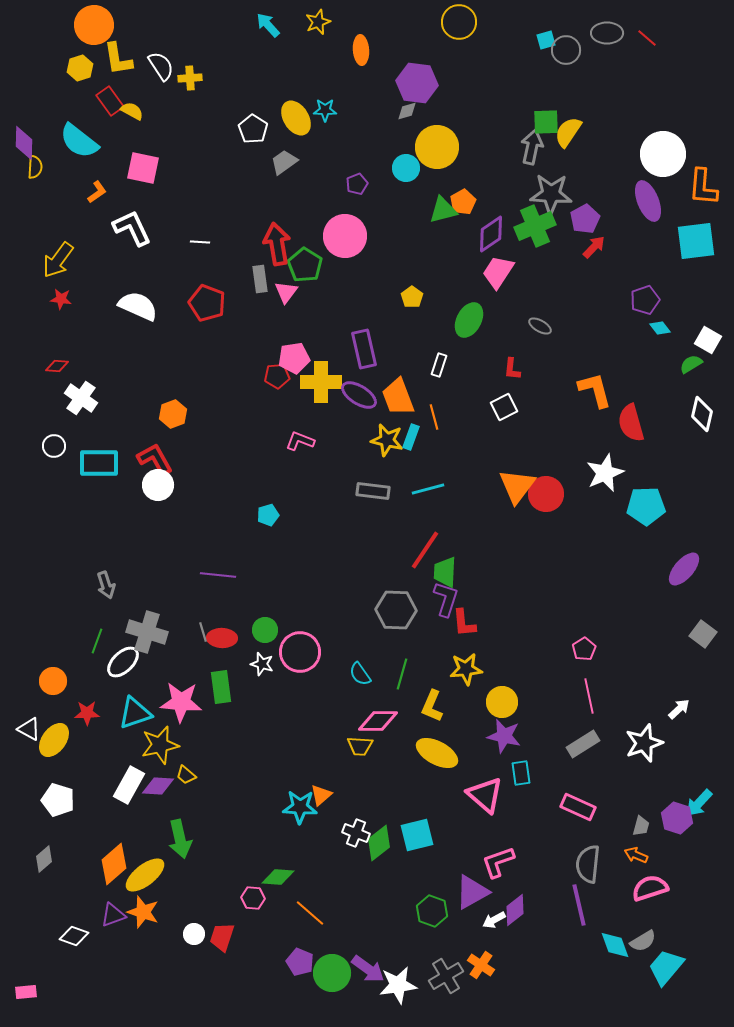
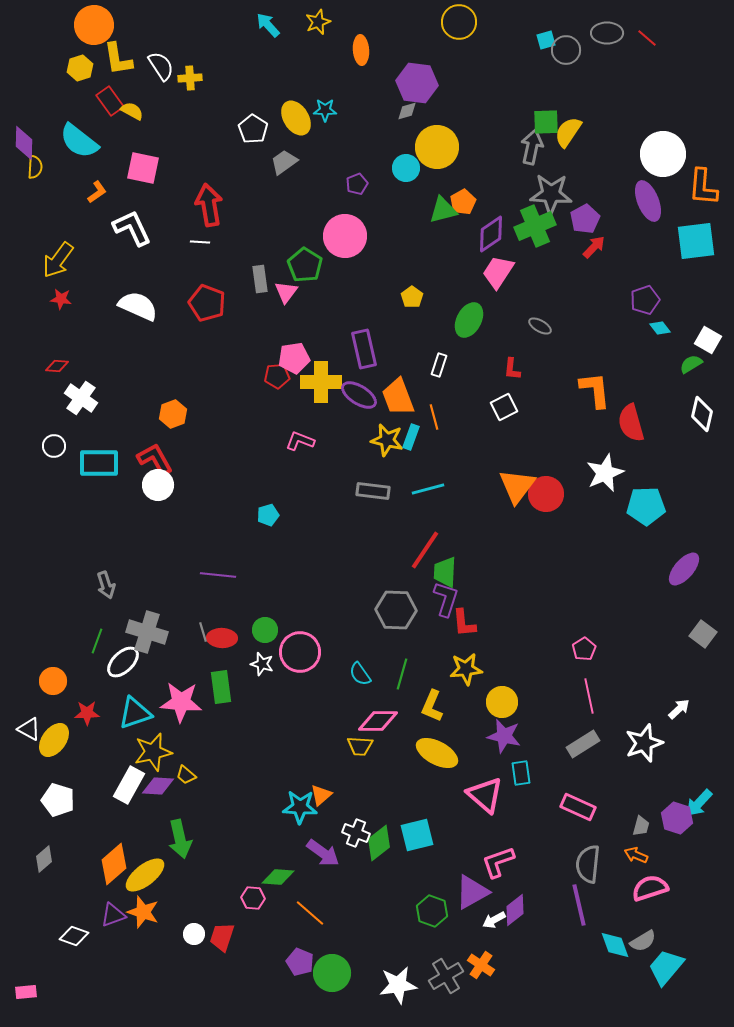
red arrow at (277, 244): moved 68 px left, 39 px up
orange L-shape at (595, 390): rotated 9 degrees clockwise
yellow star at (160, 745): moved 7 px left, 7 px down
purple arrow at (368, 969): moved 45 px left, 116 px up
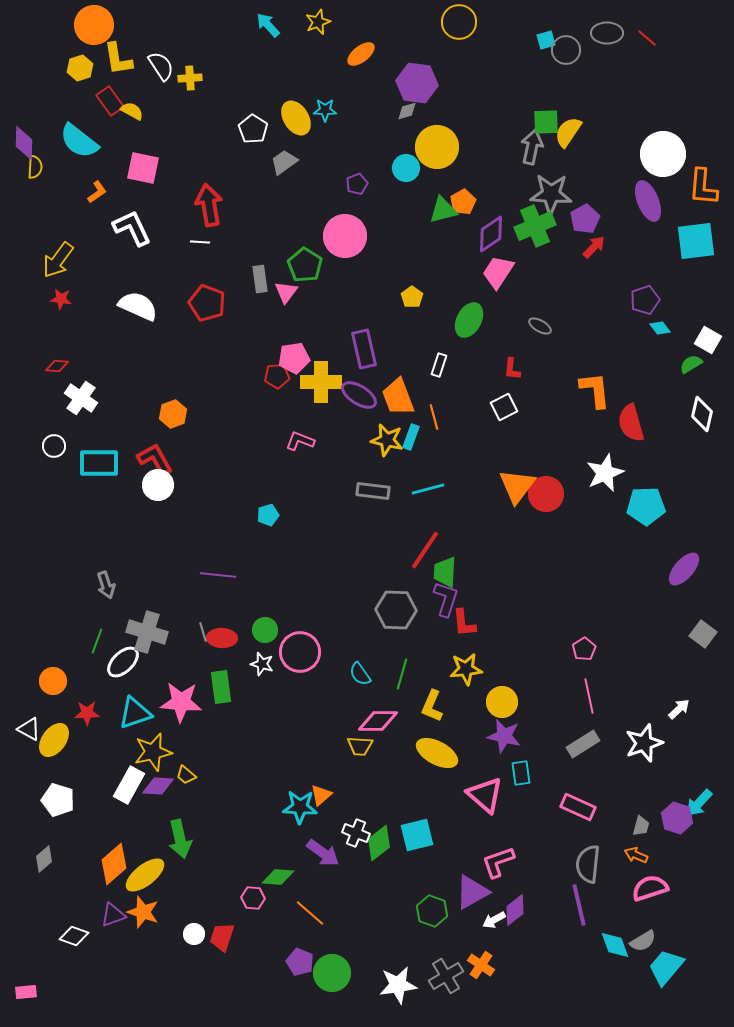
orange ellipse at (361, 50): moved 4 px down; rotated 56 degrees clockwise
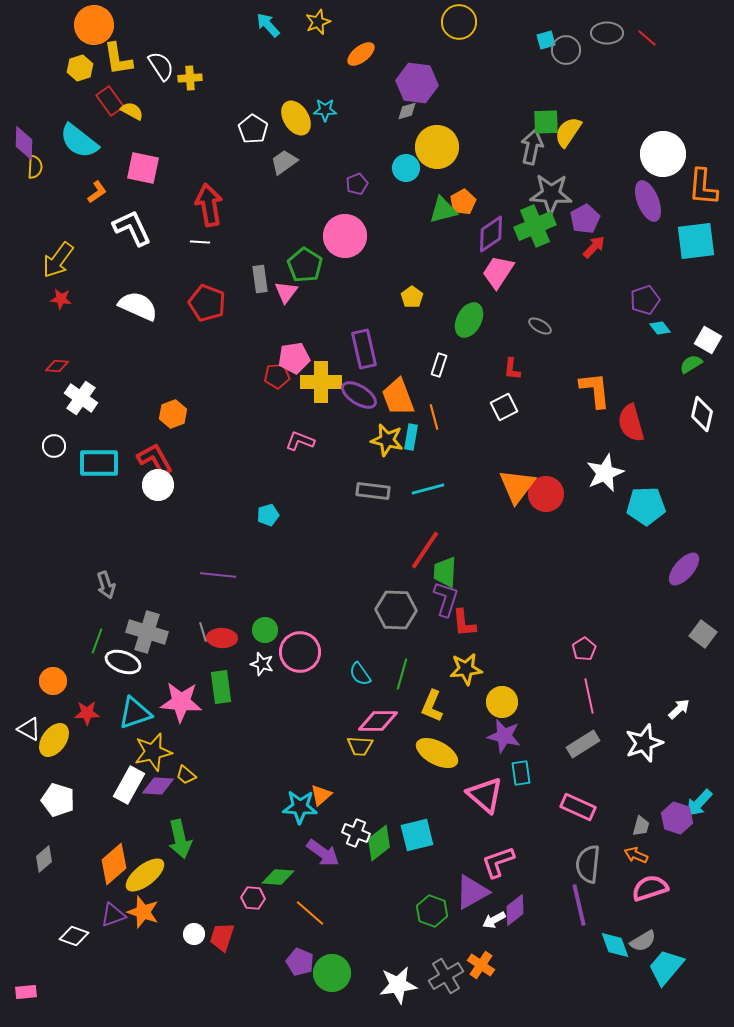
cyan rectangle at (411, 437): rotated 10 degrees counterclockwise
white ellipse at (123, 662): rotated 64 degrees clockwise
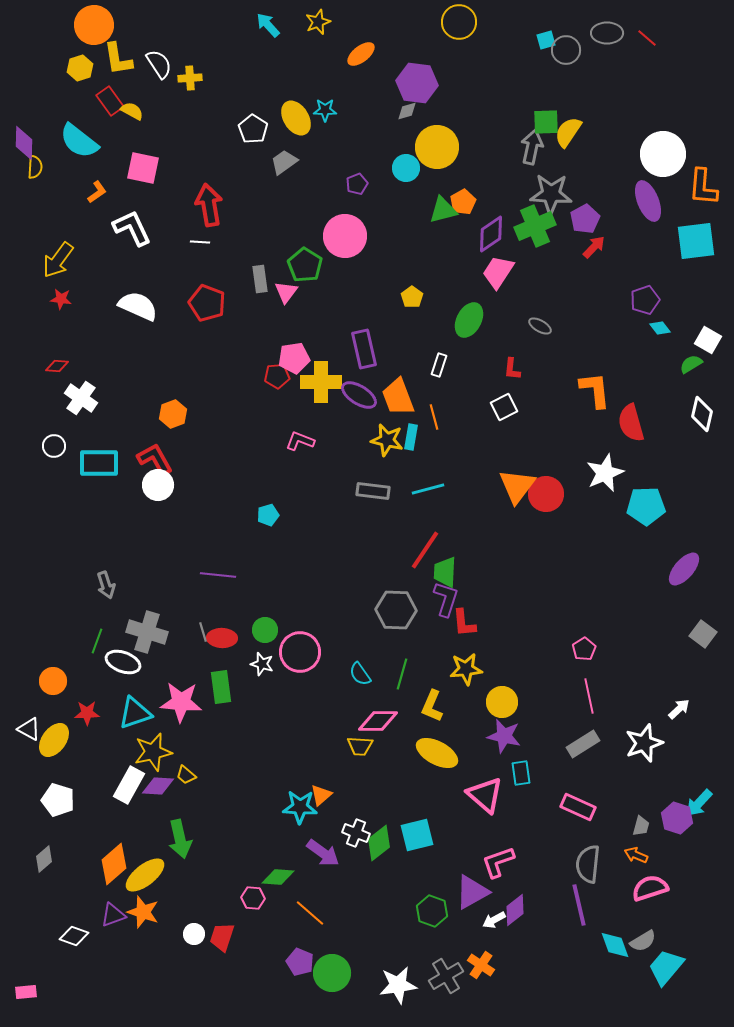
white semicircle at (161, 66): moved 2 px left, 2 px up
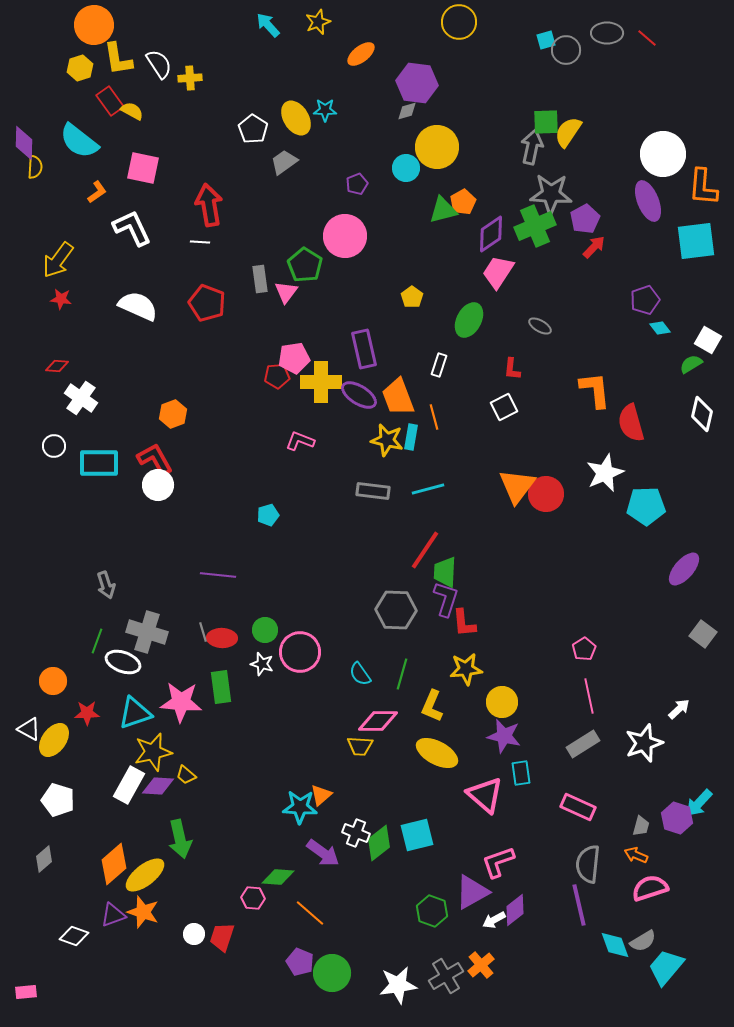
orange cross at (481, 965): rotated 16 degrees clockwise
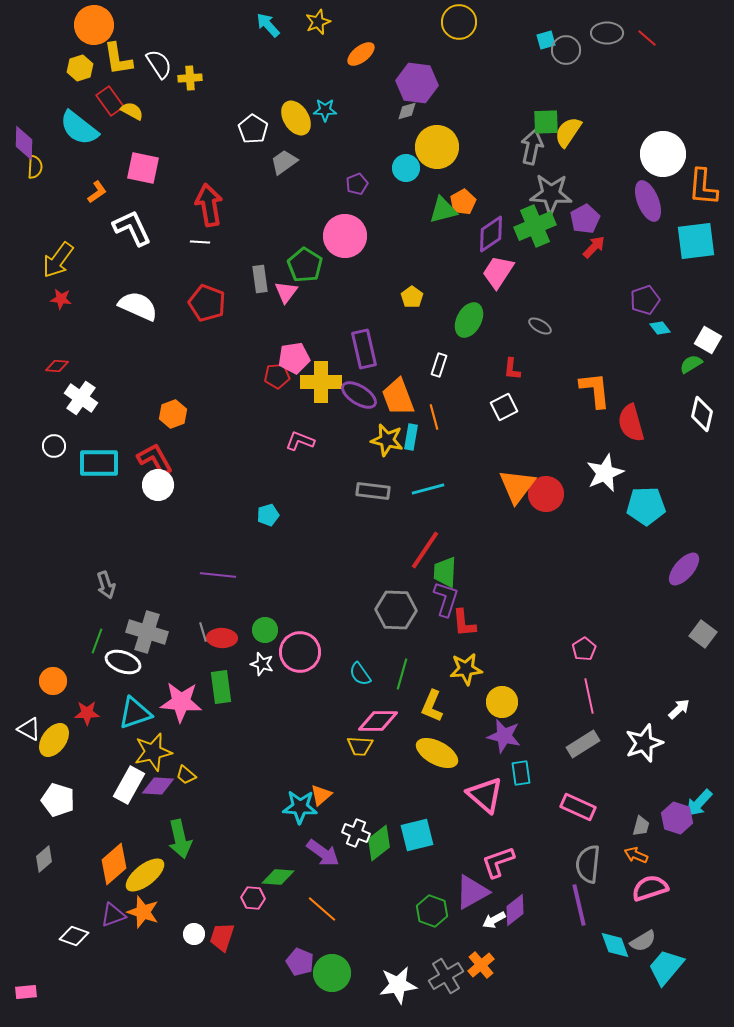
cyan semicircle at (79, 141): moved 13 px up
orange line at (310, 913): moved 12 px right, 4 px up
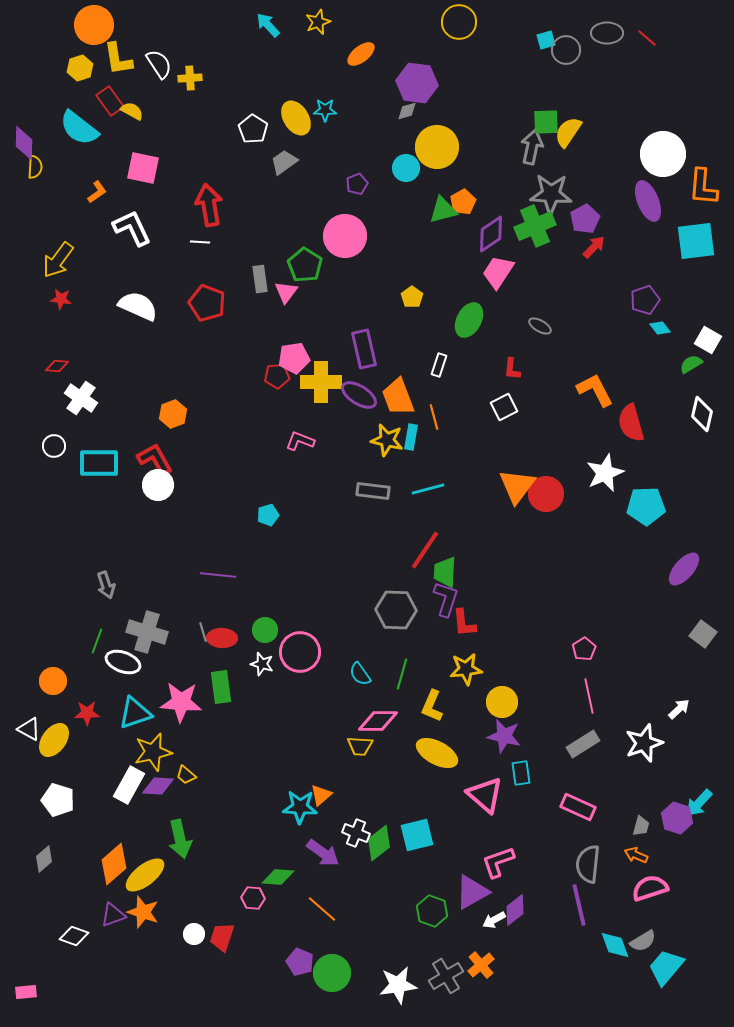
orange L-shape at (595, 390): rotated 21 degrees counterclockwise
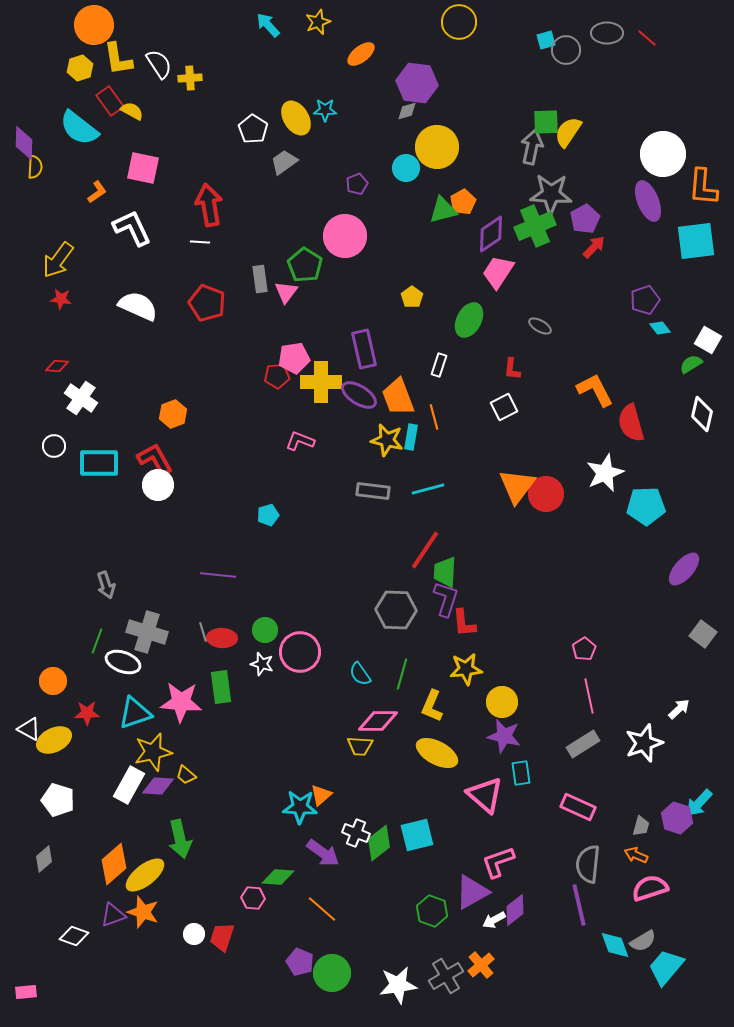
yellow ellipse at (54, 740): rotated 28 degrees clockwise
